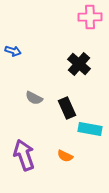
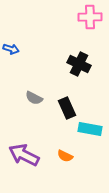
blue arrow: moved 2 px left, 2 px up
black cross: rotated 15 degrees counterclockwise
purple arrow: rotated 44 degrees counterclockwise
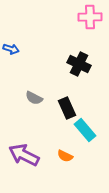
cyan rectangle: moved 5 px left, 1 px down; rotated 40 degrees clockwise
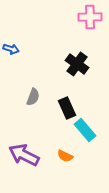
black cross: moved 2 px left; rotated 10 degrees clockwise
gray semicircle: moved 1 px left, 1 px up; rotated 96 degrees counterclockwise
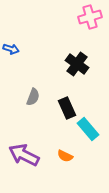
pink cross: rotated 15 degrees counterclockwise
cyan rectangle: moved 3 px right, 1 px up
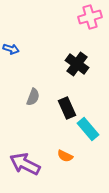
purple arrow: moved 1 px right, 9 px down
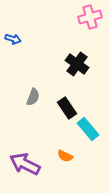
blue arrow: moved 2 px right, 10 px up
black rectangle: rotated 10 degrees counterclockwise
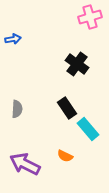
blue arrow: rotated 28 degrees counterclockwise
gray semicircle: moved 16 px left, 12 px down; rotated 18 degrees counterclockwise
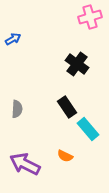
blue arrow: rotated 21 degrees counterclockwise
black rectangle: moved 1 px up
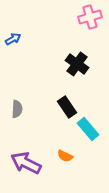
purple arrow: moved 1 px right, 1 px up
